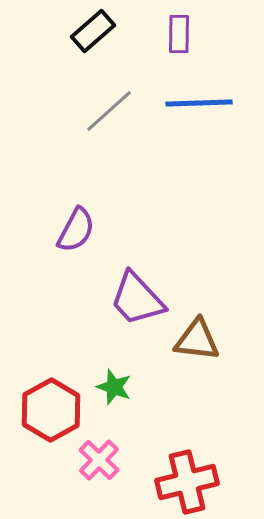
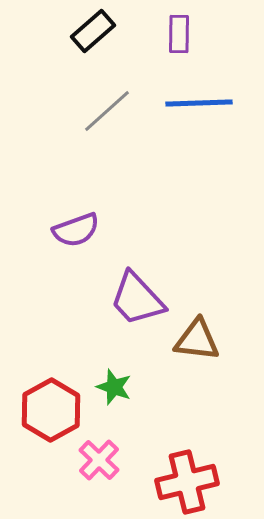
gray line: moved 2 px left
purple semicircle: rotated 42 degrees clockwise
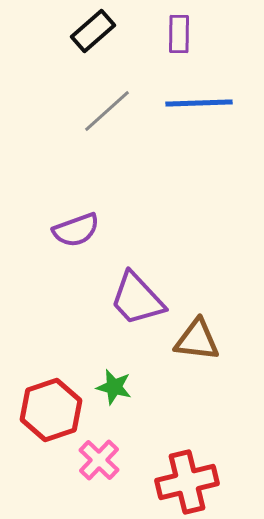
green star: rotated 6 degrees counterclockwise
red hexagon: rotated 10 degrees clockwise
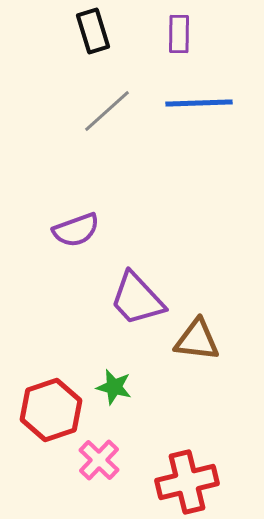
black rectangle: rotated 66 degrees counterclockwise
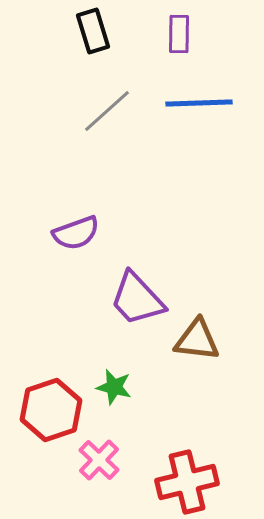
purple semicircle: moved 3 px down
